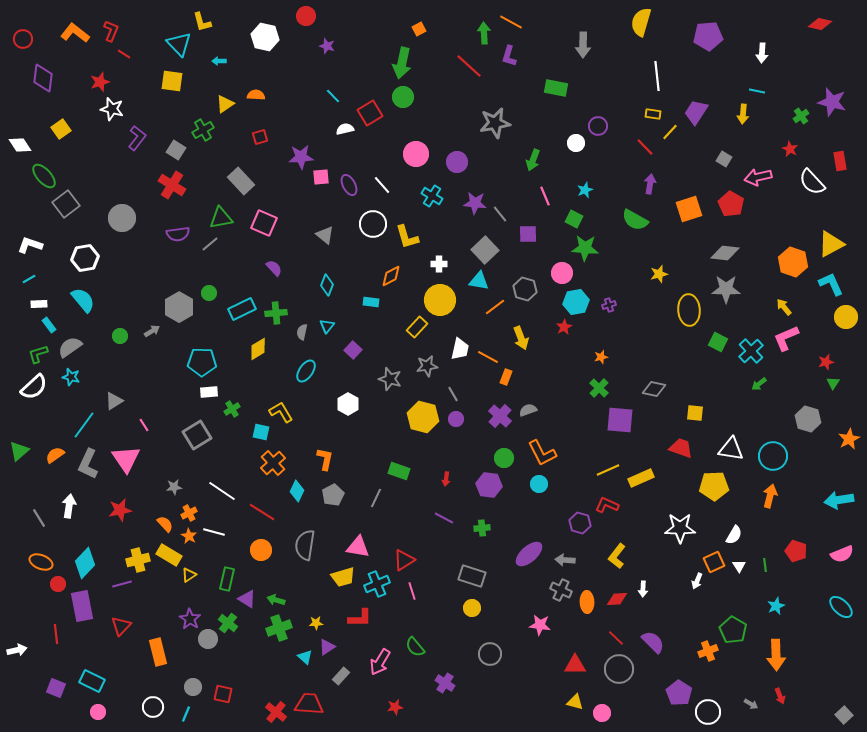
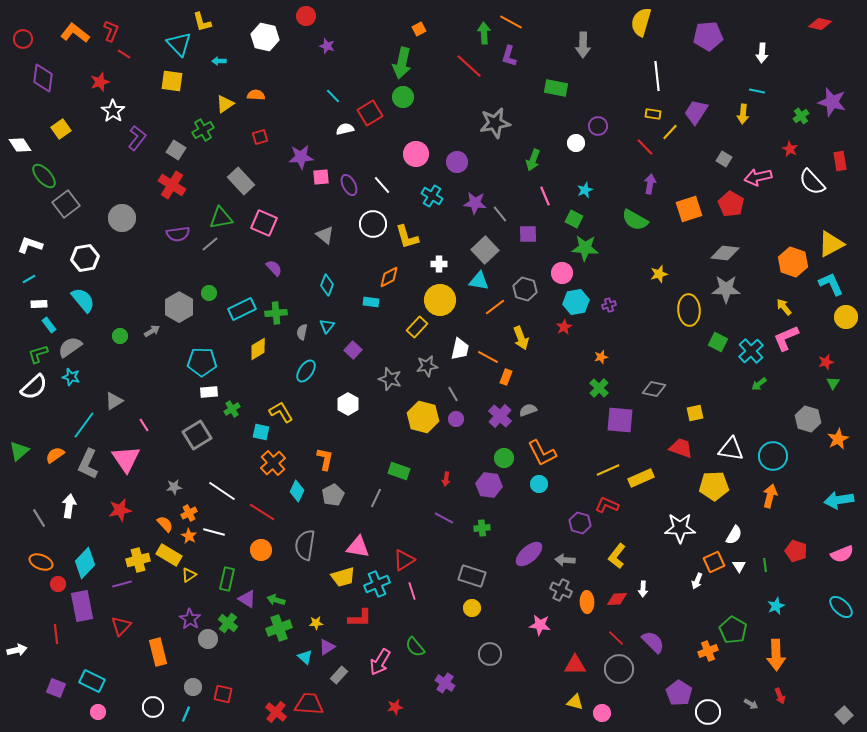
white star at (112, 109): moved 1 px right, 2 px down; rotated 20 degrees clockwise
orange diamond at (391, 276): moved 2 px left, 1 px down
yellow square at (695, 413): rotated 18 degrees counterclockwise
orange star at (849, 439): moved 11 px left
gray rectangle at (341, 676): moved 2 px left, 1 px up
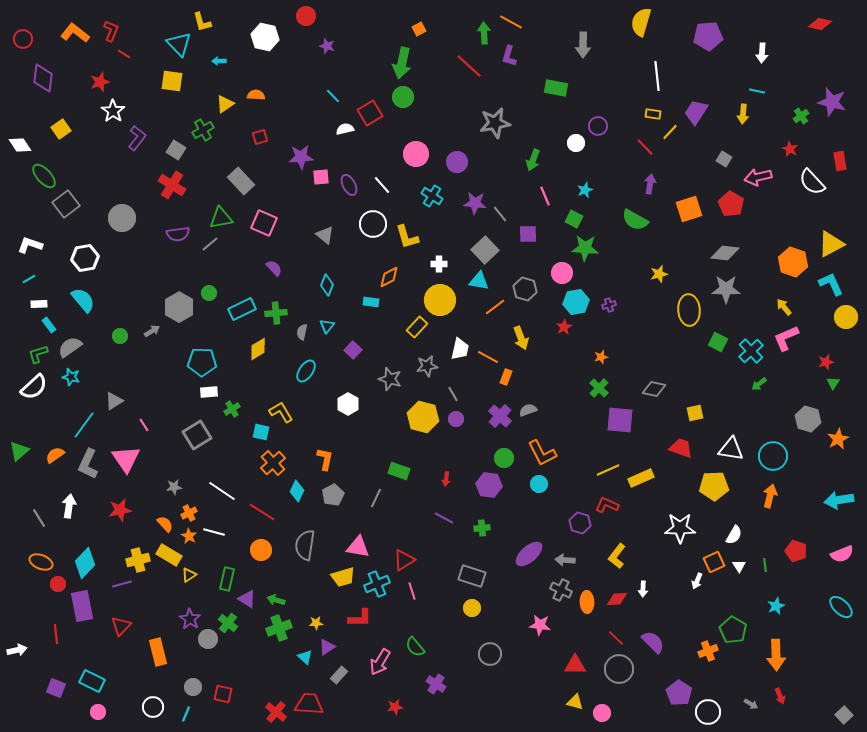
purple cross at (445, 683): moved 9 px left, 1 px down
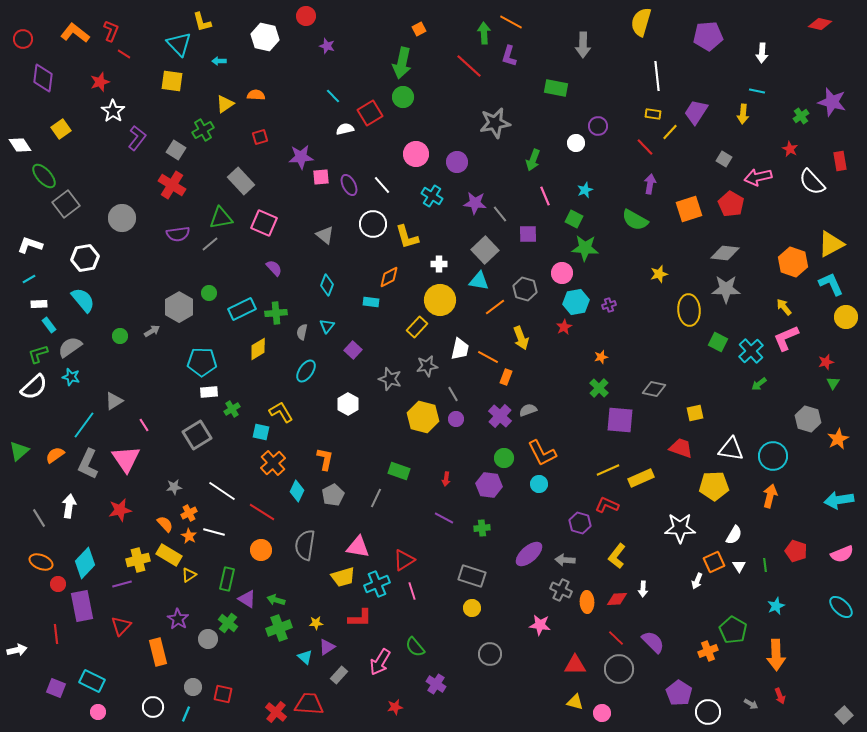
purple star at (190, 619): moved 12 px left
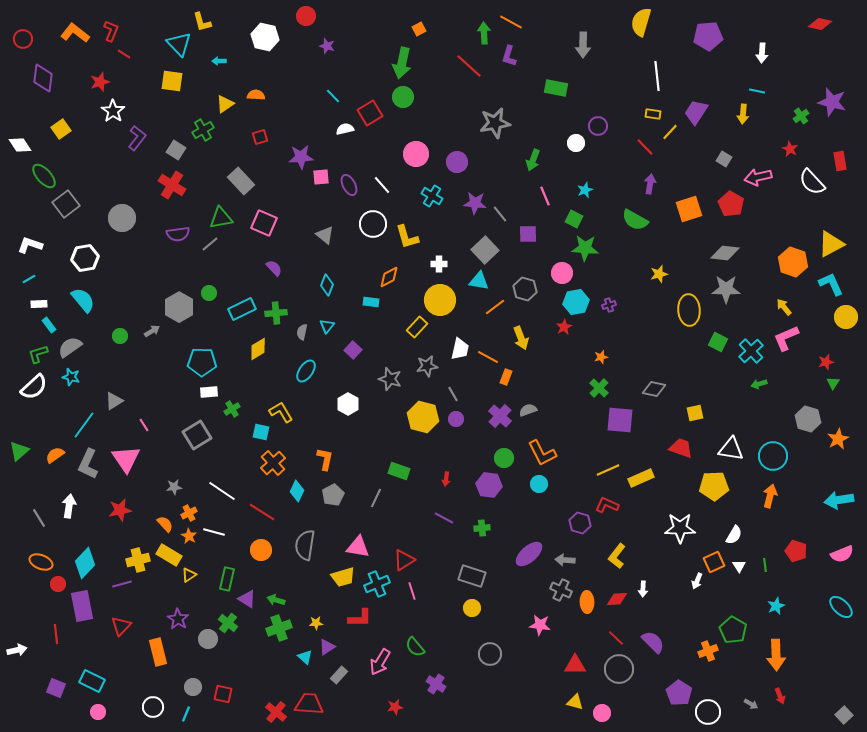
green arrow at (759, 384): rotated 21 degrees clockwise
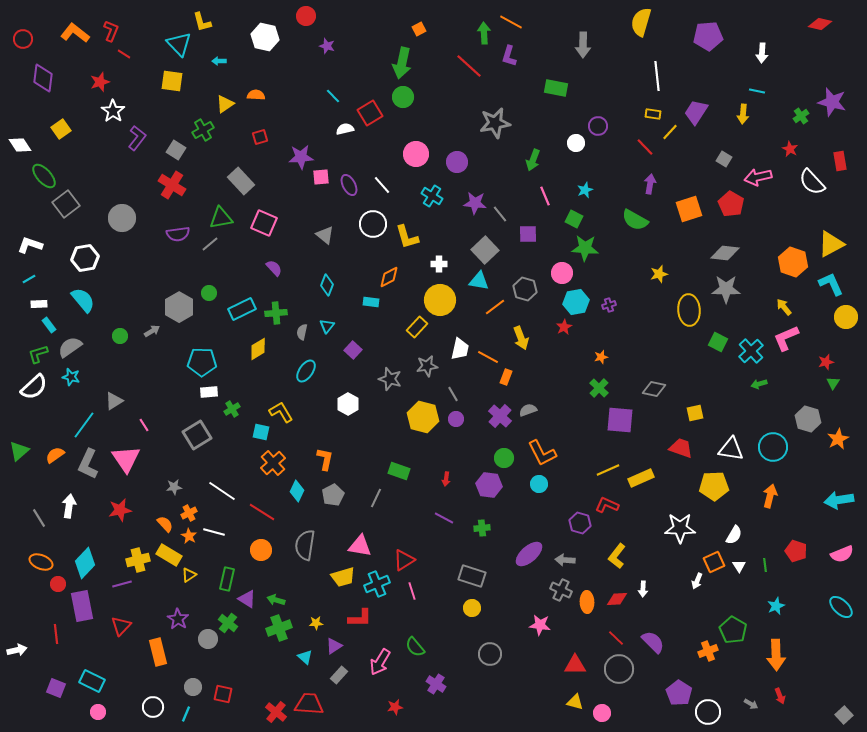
cyan circle at (773, 456): moved 9 px up
pink triangle at (358, 547): moved 2 px right, 1 px up
purple triangle at (327, 647): moved 7 px right, 1 px up
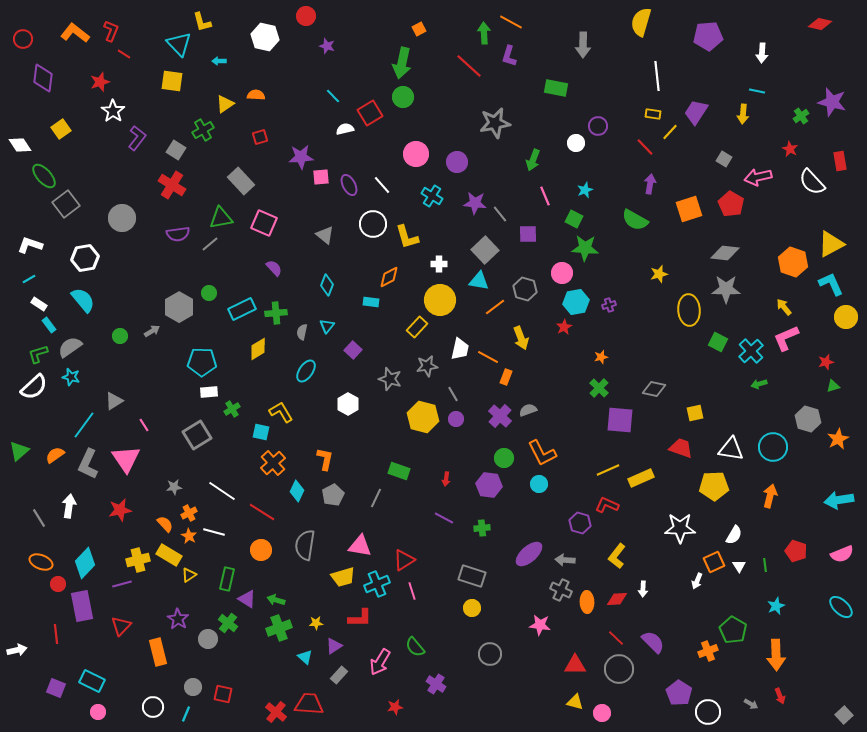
white rectangle at (39, 304): rotated 35 degrees clockwise
green triangle at (833, 383): moved 3 px down; rotated 40 degrees clockwise
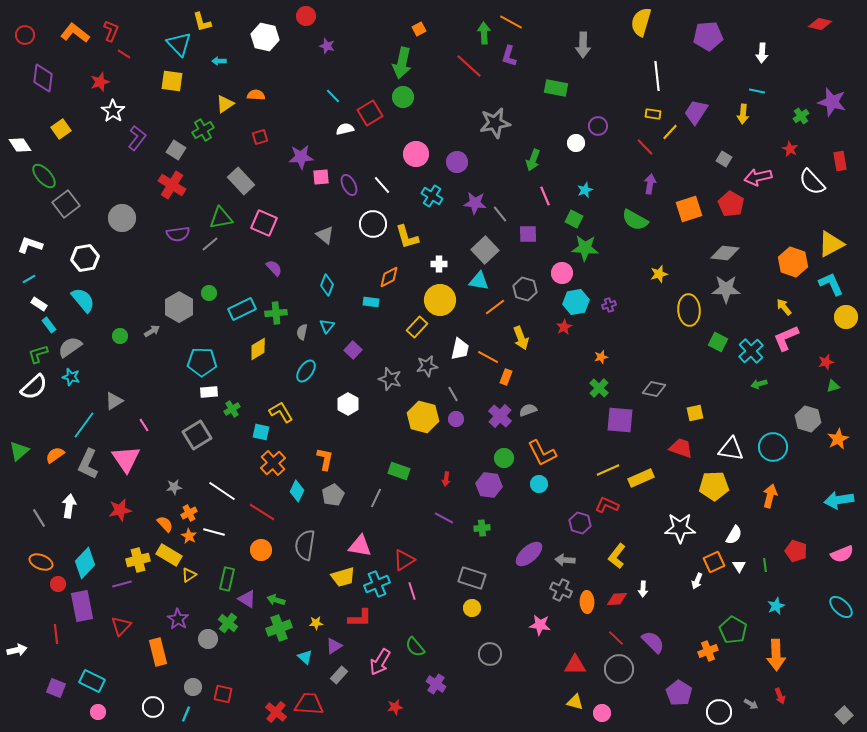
red circle at (23, 39): moved 2 px right, 4 px up
gray rectangle at (472, 576): moved 2 px down
white circle at (708, 712): moved 11 px right
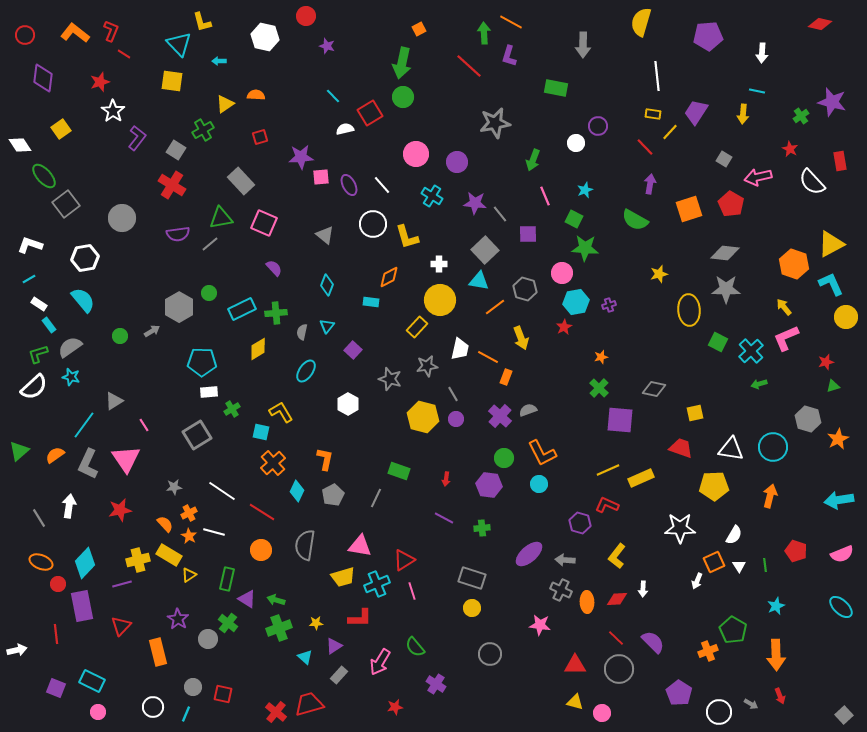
orange hexagon at (793, 262): moved 1 px right, 2 px down
red trapezoid at (309, 704): rotated 20 degrees counterclockwise
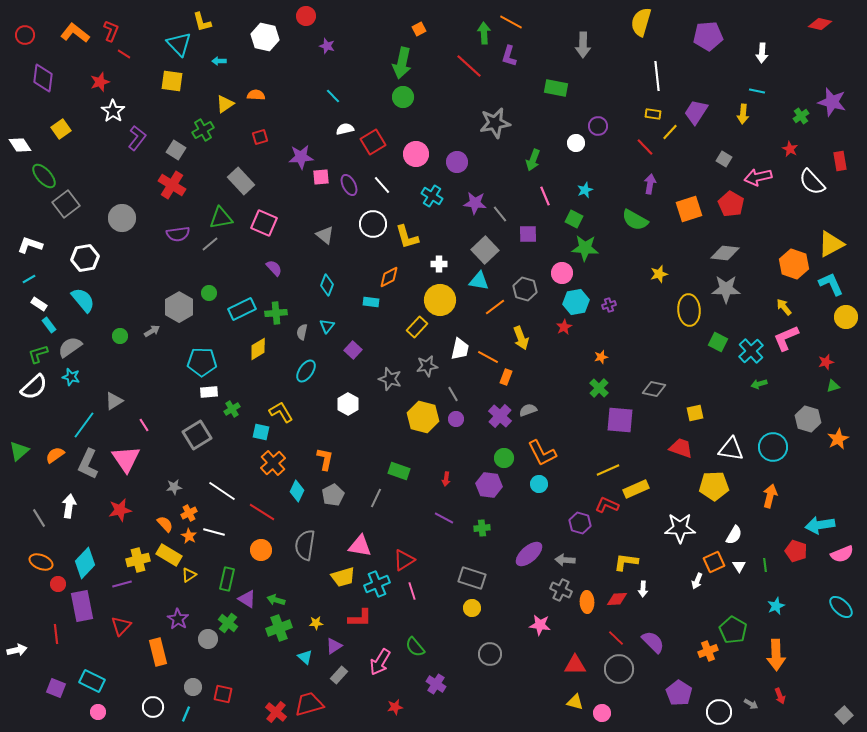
red square at (370, 113): moved 3 px right, 29 px down
yellow rectangle at (641, 478): moved 5 px left, 11 px down
cyan arrow at (839, 500): moved 19 px left, 25 px down
yellow L-shape at (617, 556): moved 9 px right, 6 px down; rotated 60 degrees clockwise
